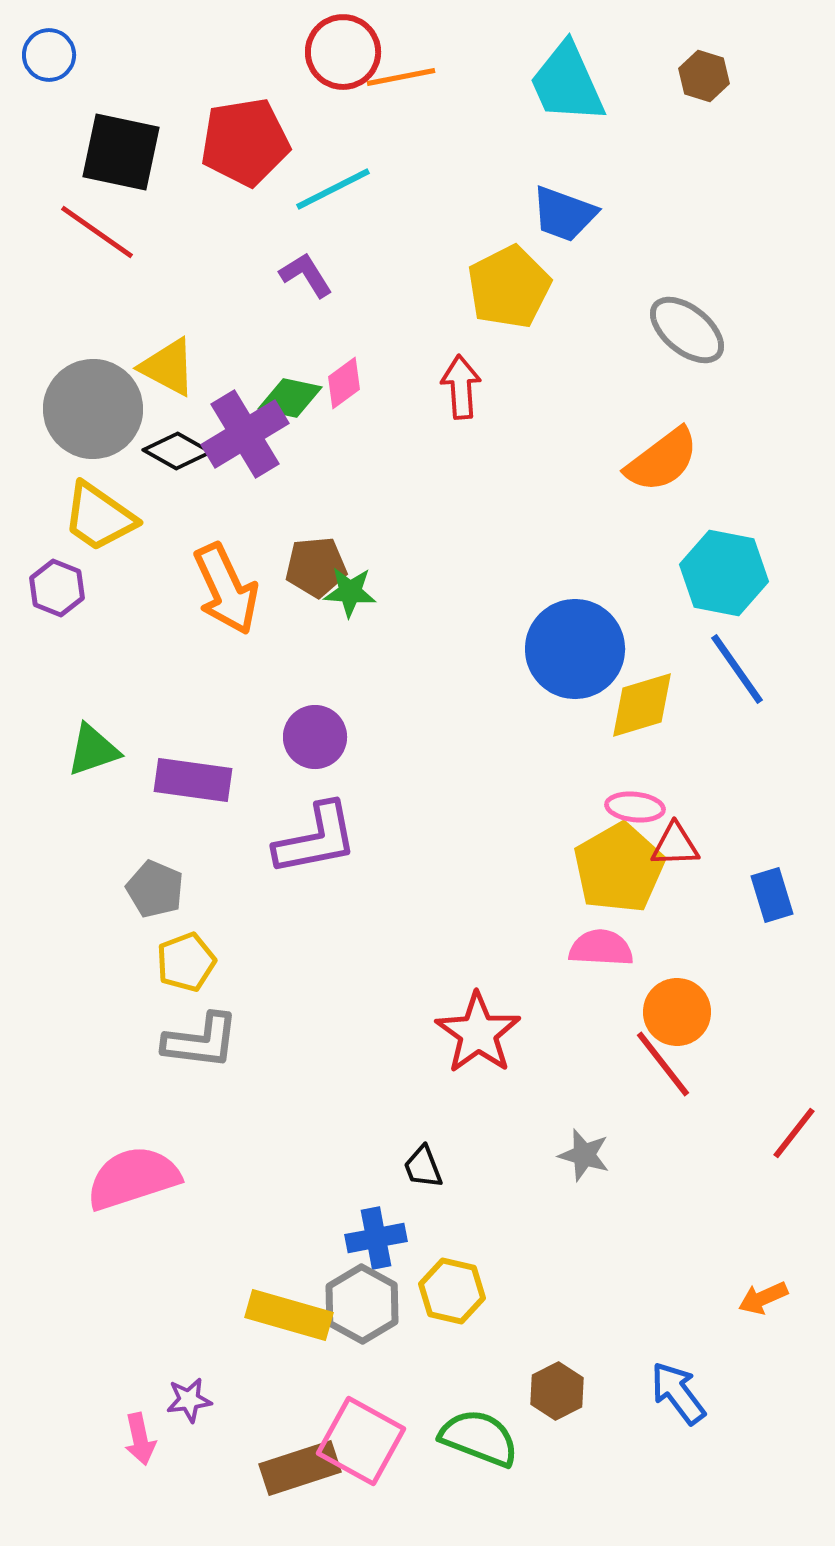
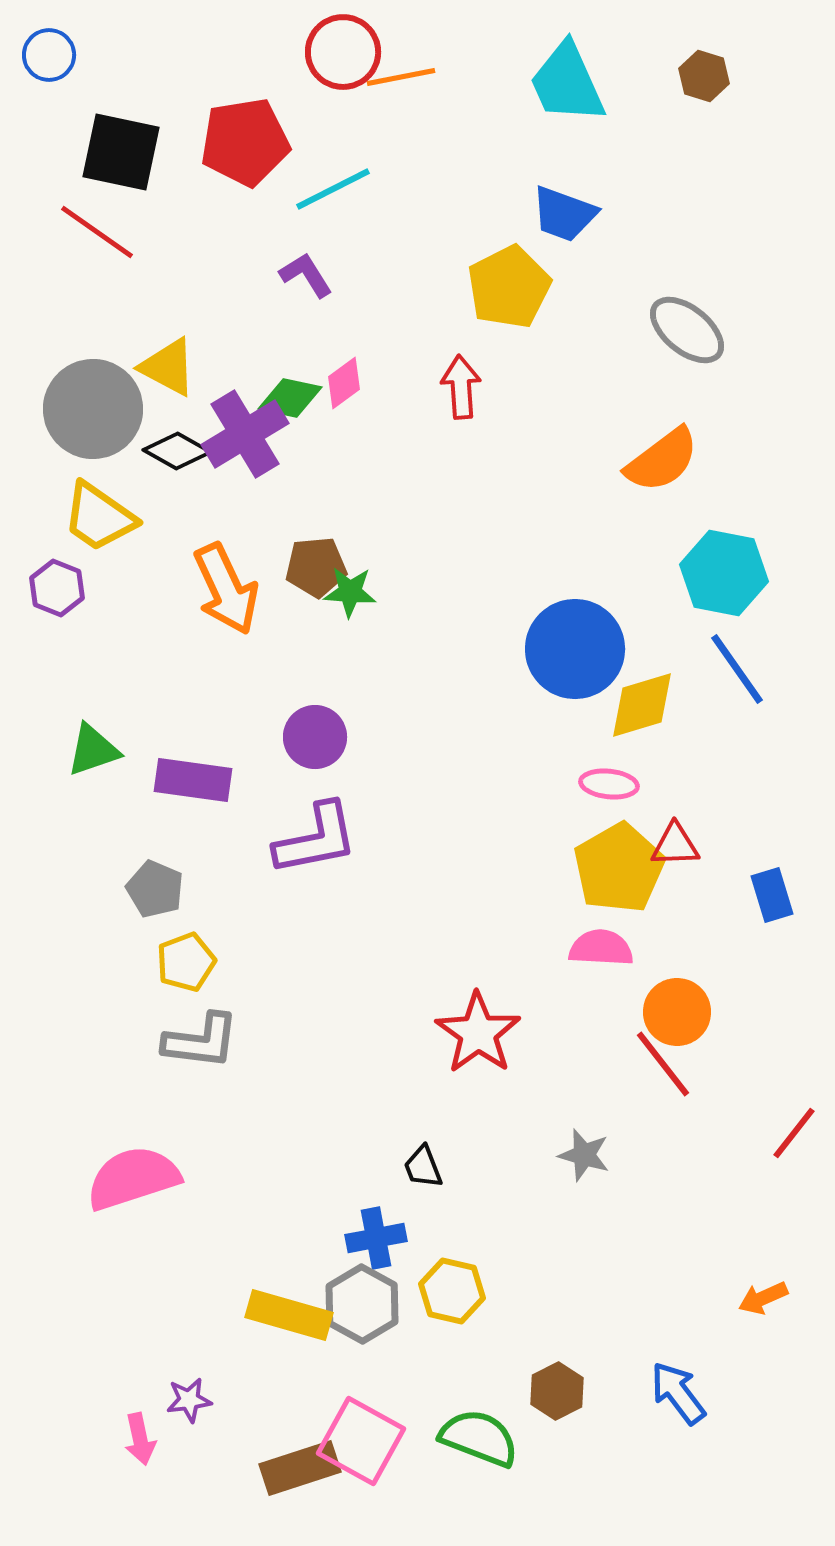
pink ellipse at (635, 807): moved 26 px left, 23 px up
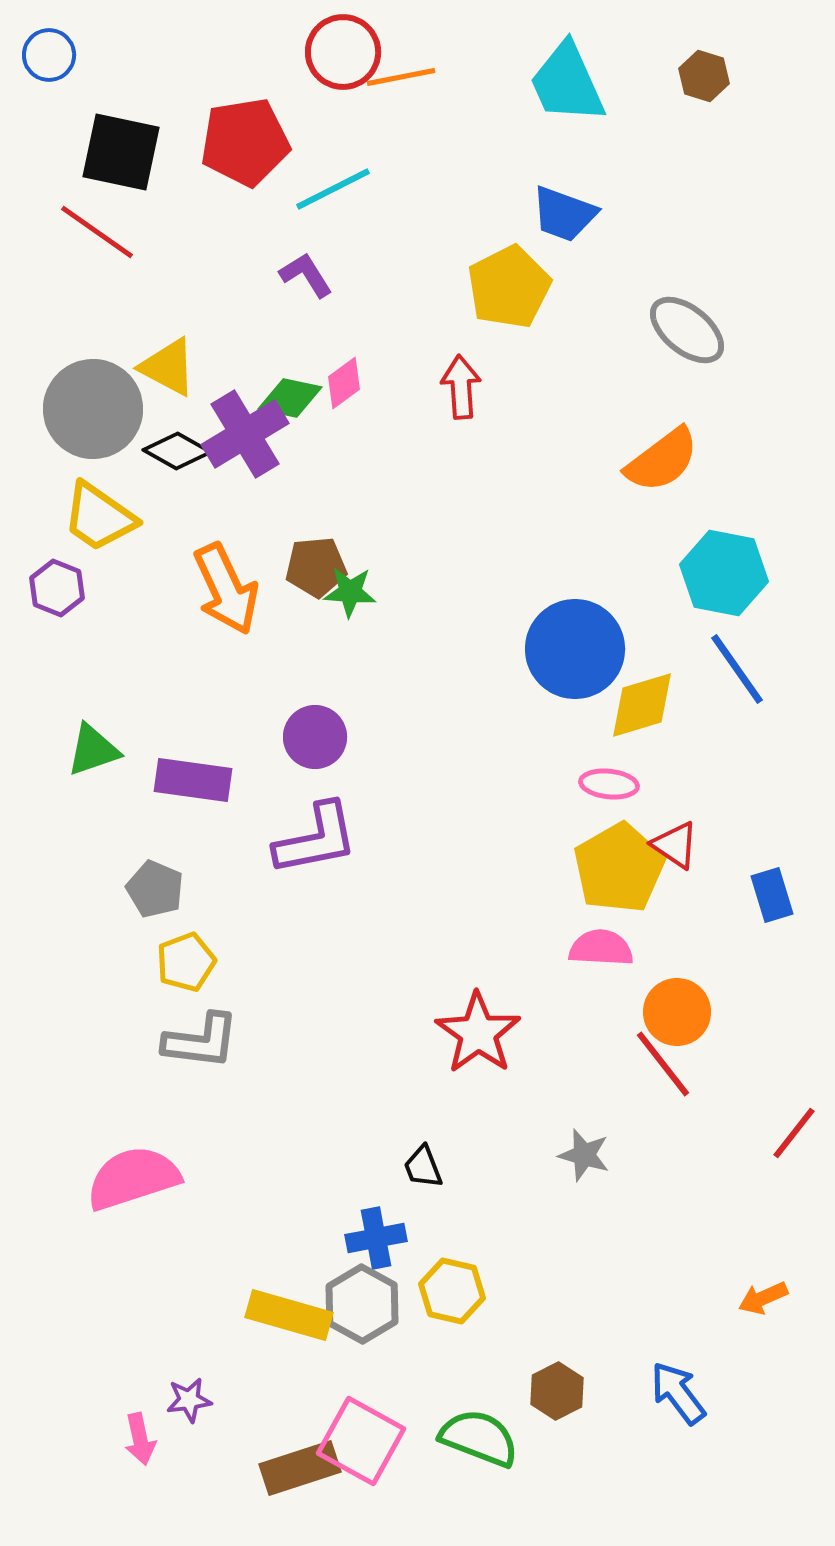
red triangle at (675, 845): rotated 36 degrees clockwise
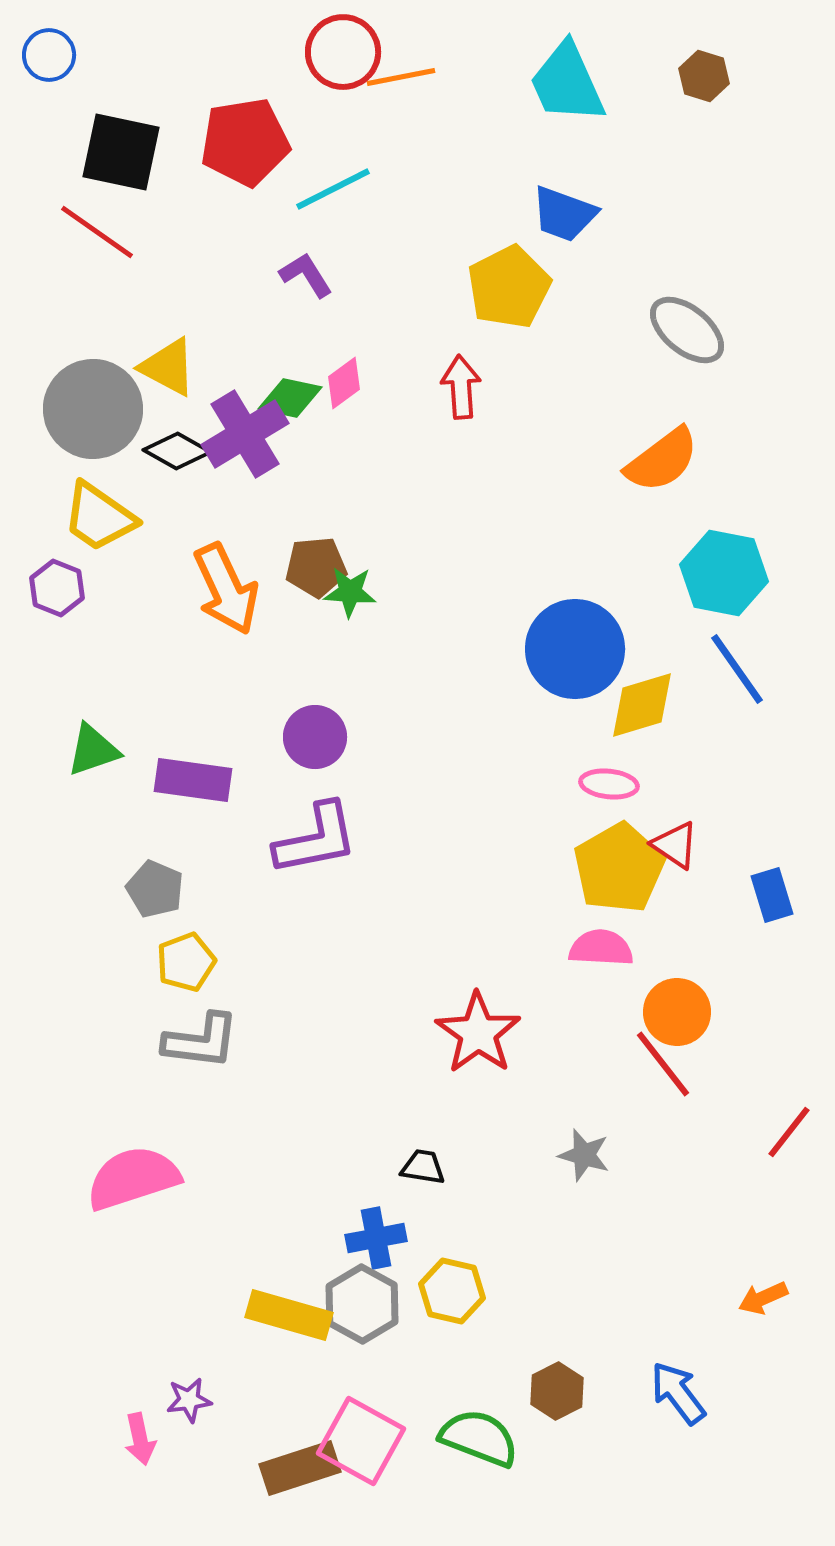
red line at (794, 1133): moved 5 px left, 1 px up
black trapezoid at (423, 1167): rotated 120 degrees clockwise
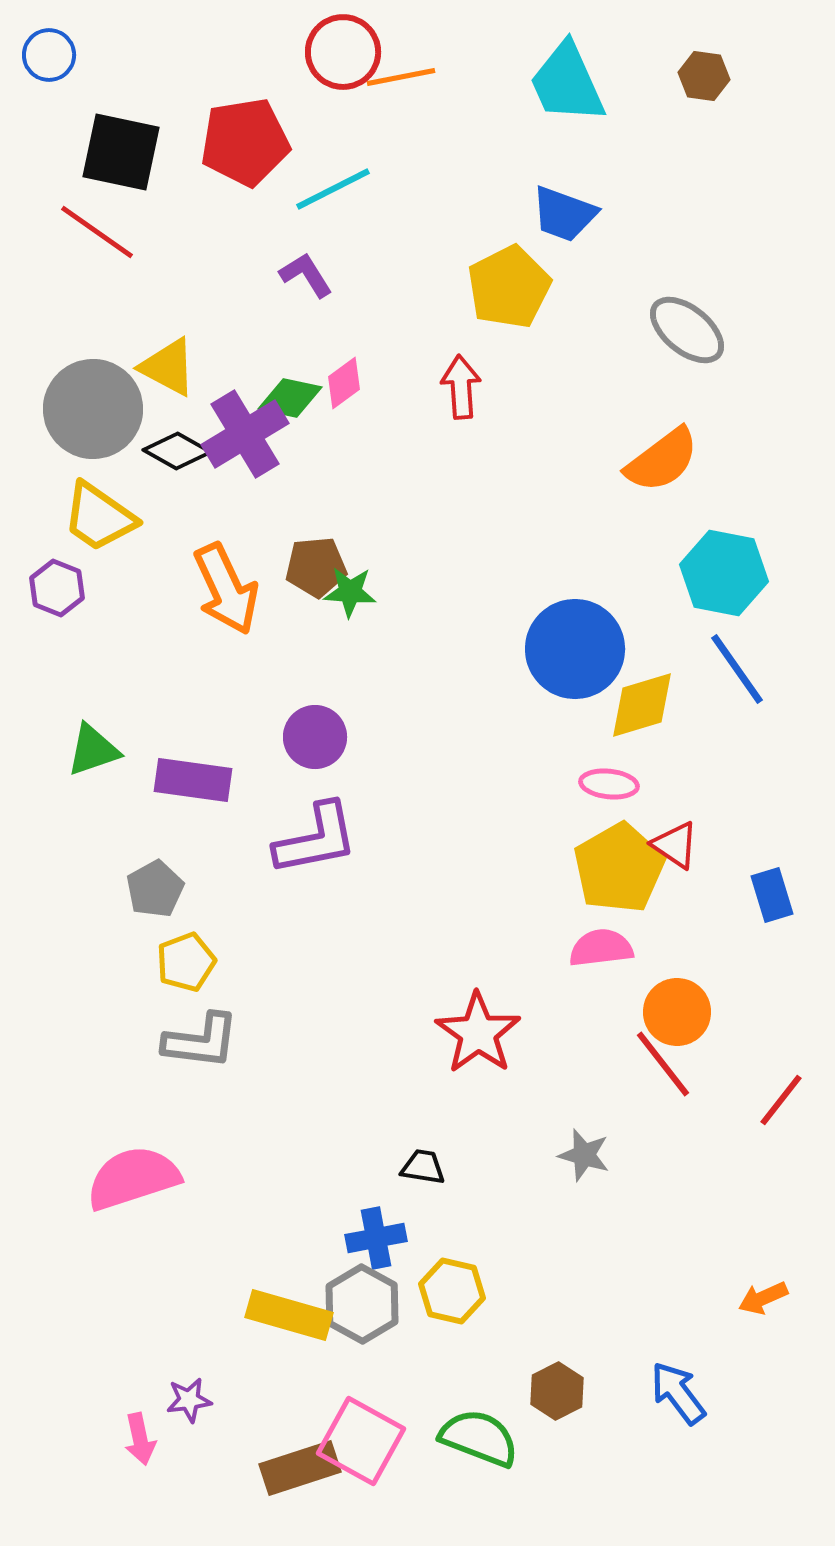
brown hexagon at (704, 76): rotated 9 degrees counterclockwise
gray pentagon at (155, 889): rotated 20 degrees clockwise
pink semicircle at (601, 948): rotated 10 degrees counterclockwise
red line at (789, 1132): moved 8 px left, 32 px up
